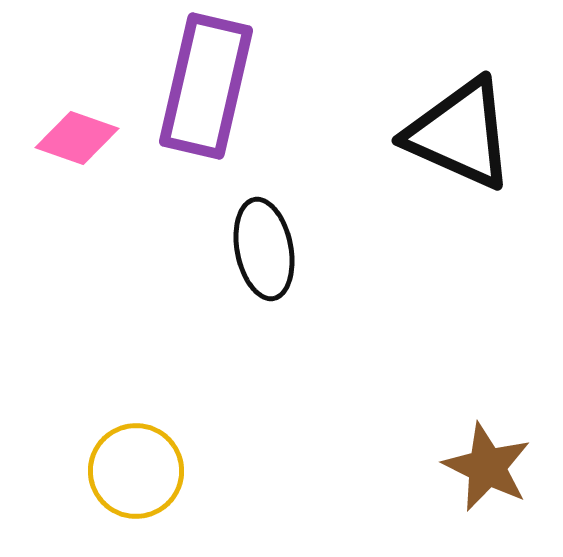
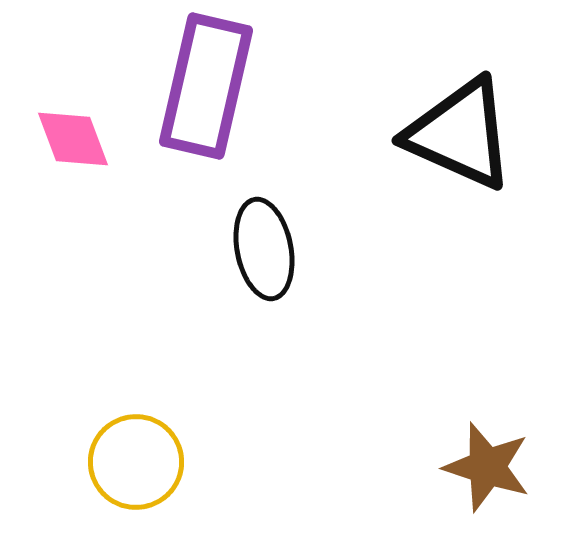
pink diamond: moved 4 px left, 1 px down; rotated 50 degrees clockwise
brown star: rotated 8 degrees counterclockwise
yellow circle: moved 9 px up
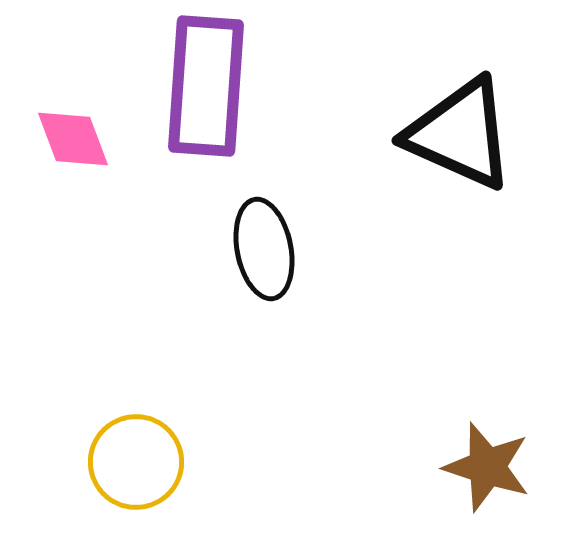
purple rectangle: rotated 9 degrees counterclockwise
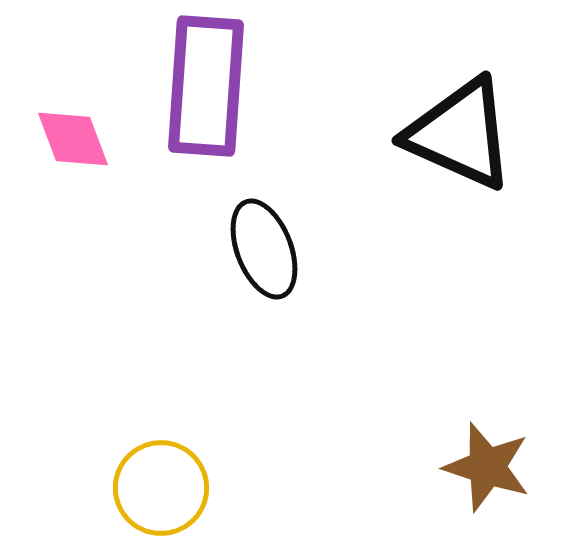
black ellipse: rotated 10 degrees counterclockwise
yellow circle: moved 25 px right, 26 px down
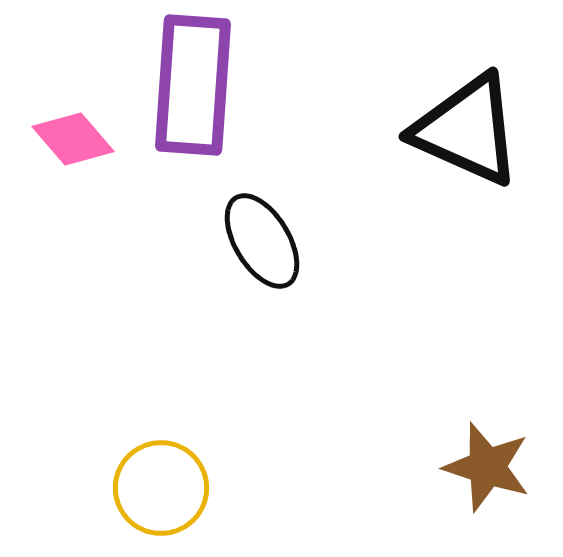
purple rectangle: moved 13 px left, 1 px up
black triangle: moved 7 px right, 4 px up
pink diamond: rotated 20 degrees counterclockwise
black ellipse: moved 2 px left, 8 px up; rotated 10 degrees counterclockwise
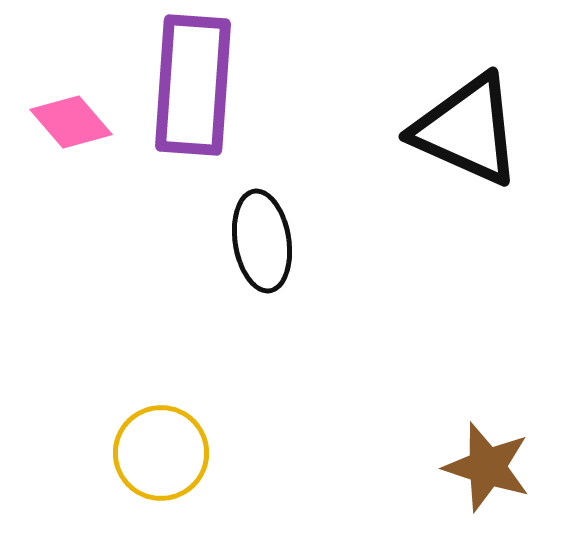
pink diamond: moved 2 px left, 17 px up
black ellipse: rotated 22 degrees clockwise
yellow circle: moved 35 px up
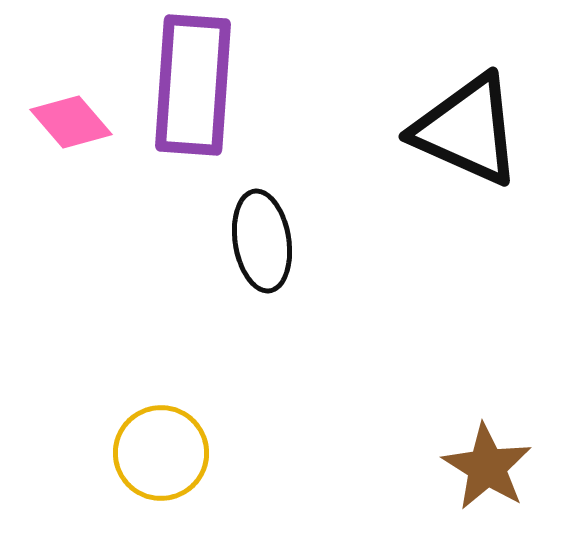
brown star: rotated 14 degrees clockwise
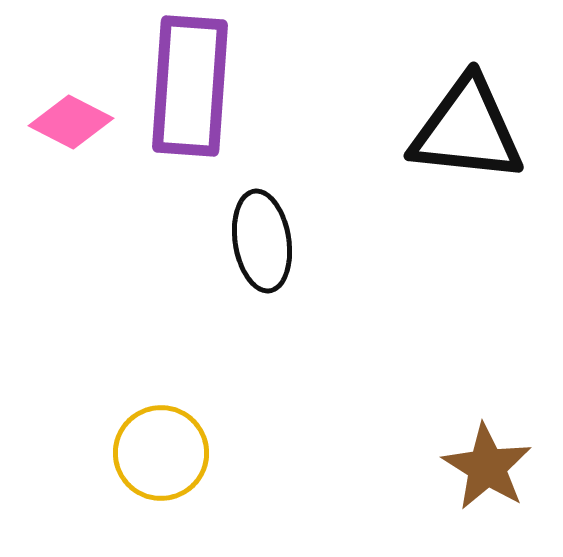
purple rectangle: moved 3 px left, 1 px down
pink diamond: rotated 22 degrees counterclockwise
black triangle: rotated 18 degrees counterclockwise
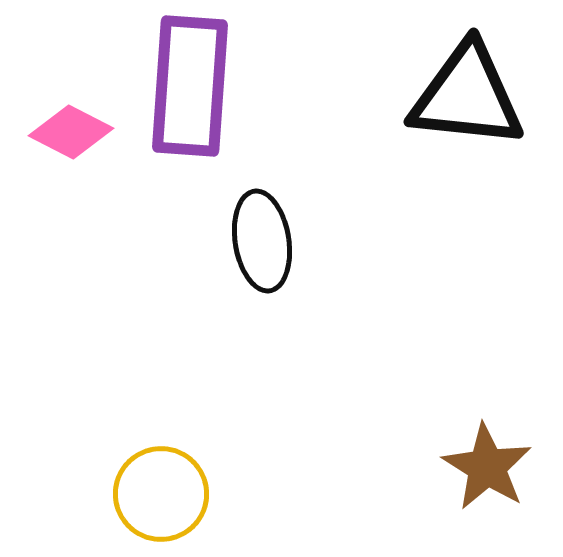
pink diamond: moved 10 px down
black triangle: moved 34 px up
yellow circle: moved 41 px down
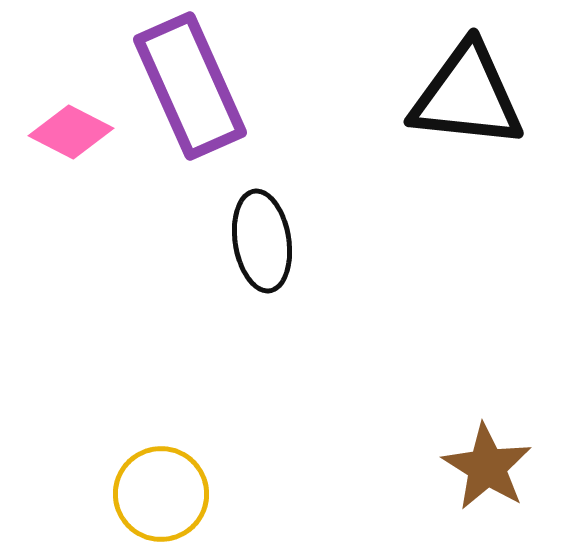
purple rectangle: rotated 28 degrees counterclockwise
